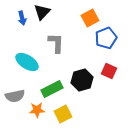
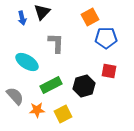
orange square: moved 1 px up
blue pentagon: rotated 20 degrees clockwise
red square: rotated 14 degrees counterclockwise
black hexagon: moved 2 px right, 6 px down
green rectangle: moved 1 px left, 4 px up
gray semicircle: rotated 120 degrees counterclockwise
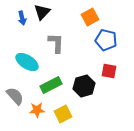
blue pentagon: moved 2 px down; rotated 15 degrees clockwise
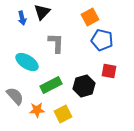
blue pentagon: moved 4 px left
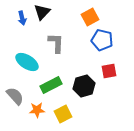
red square: rotated 21 degrees counterclockwise
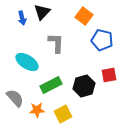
orange square: moved 6 px left, 1 px up; rotated 24 degrees counterclockwise
red square: moved 4 px down
gray semicircle: moved 2 px down
